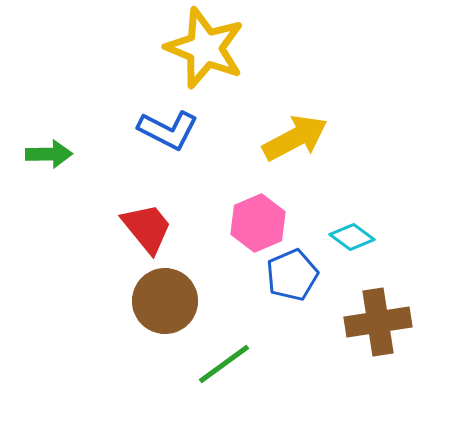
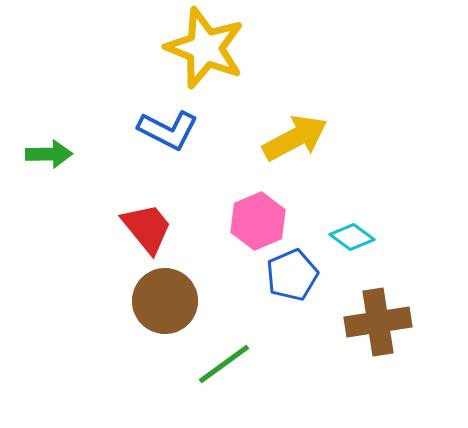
pink hexagon: moved 2 px up
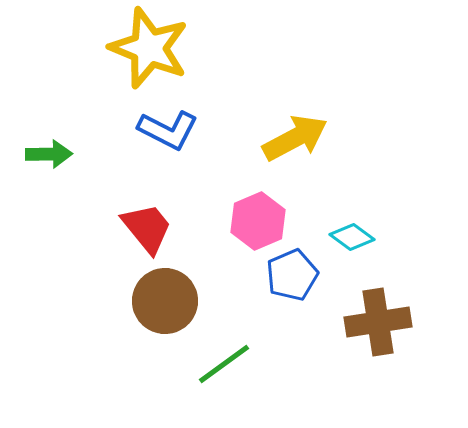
yellow star: moved 56 px left
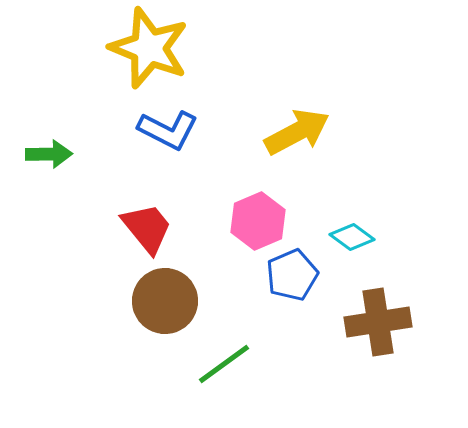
yellow arrow: moved 2 px right, 6 px up
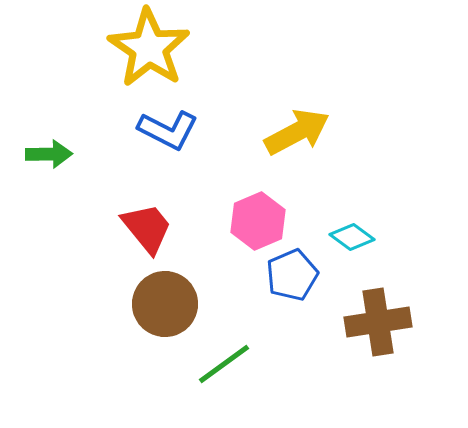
yellow star: rotated 12 degrees clockwise
brown circle: moved 3 px down
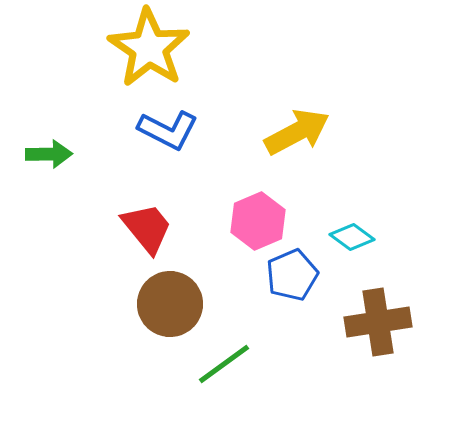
brown circle: moved 5 px right
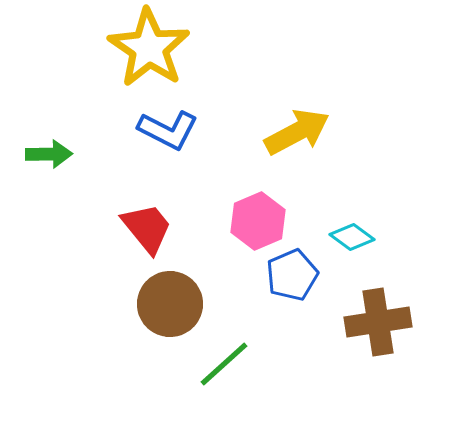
green line: rotated 6 degrees counterclockwise
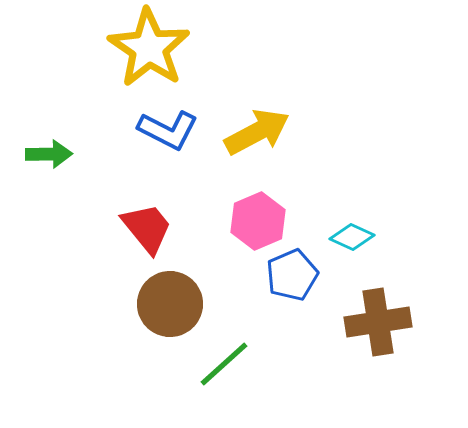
yellow arrow: moved 40 px left
cyan diamond: rotated 12 degrees counterclockwise
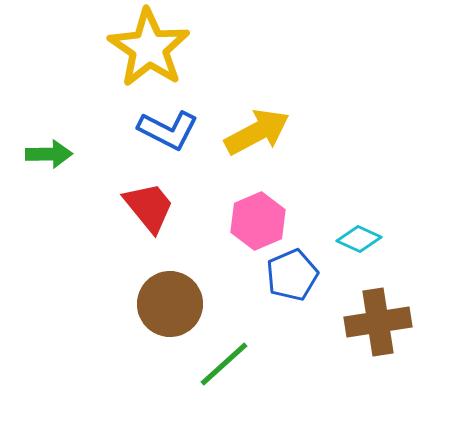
red trapezoid: moved 2 px right, 21 px up
cyan diamond: moved 7 px right, 2 px down
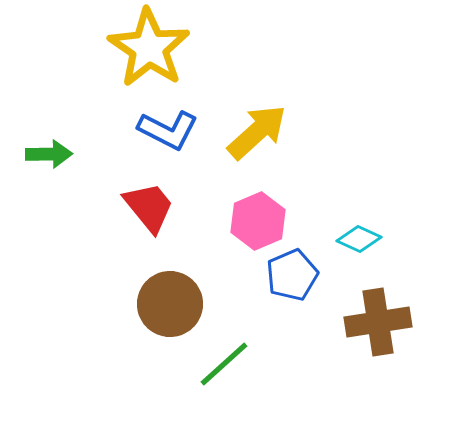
yellow arrow: rotated 14 degrees counterclockwise
